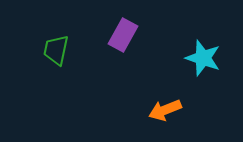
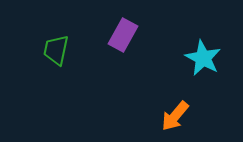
cyan star: rotated 9 degrees clockwise
orange arrow: moved 10 px right, 6 px down; rotated 28 degrees counterclockwise
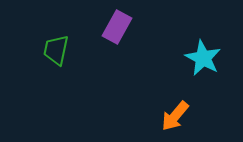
purple rectangle: moved 6 px left, 8 px up
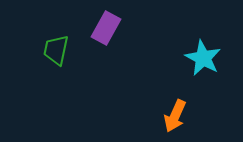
purple rectangle: moved 11 px left, 1 px down
orange arrow: rotated 16 degrees counterclockwise
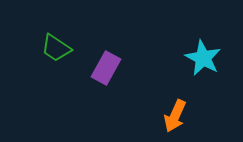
purple rectangle: moved 40 px down
green trapezoid: moved 2 px up; rotated 68 degrees counterclockwise
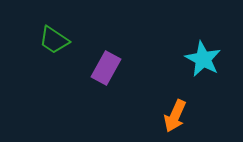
green trapezoid: moved 2 px left, 8 px up
cyan star: moved 1 px down
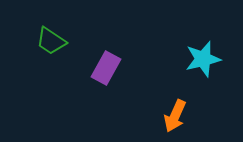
green trapezoid: moved 3 px left, 1 px down
cyan star: rotated 30 degrees clockwise
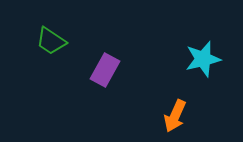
purple rectangle: moved 1 px left, 2 px down
